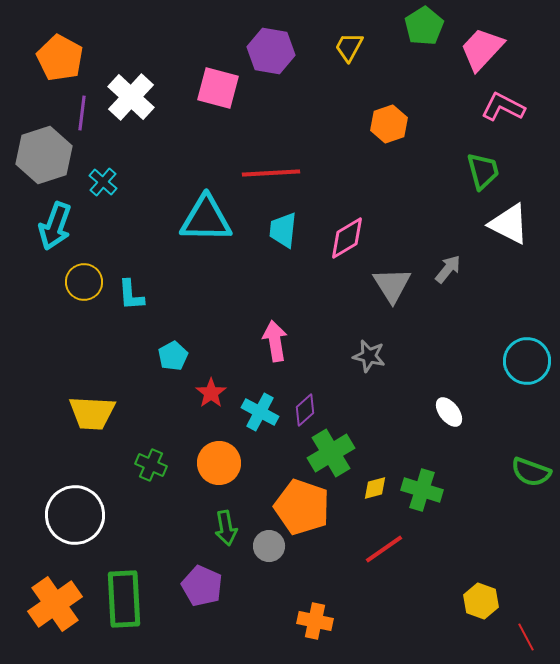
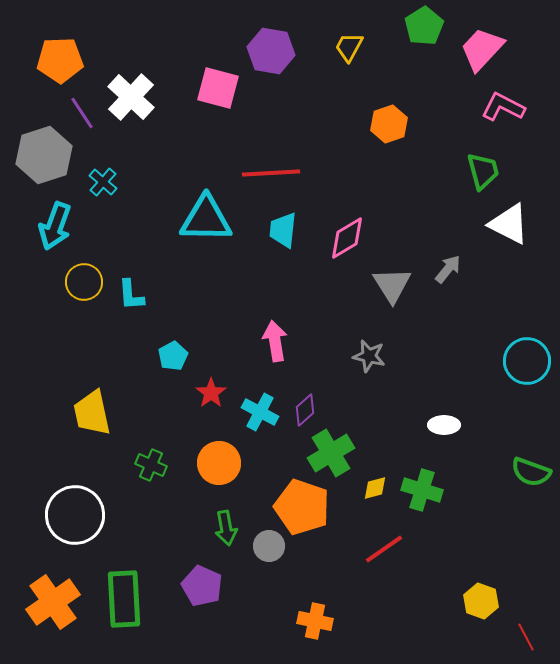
orange pentagon at (60, 58): moved 2 px down; rotated 30 degrees counterclockwise
purple line at (82, 113): rotated 40 degrees counterclockwise
white ellipse at (449, 412): moved 5 px left, 13 px down; rotated 52 degrees counterclockwise
yellow trapezoid at (92, 413): rotated 75 degrees clockwise
orange cross at (55, 604): moved 2 px left, 2 px up
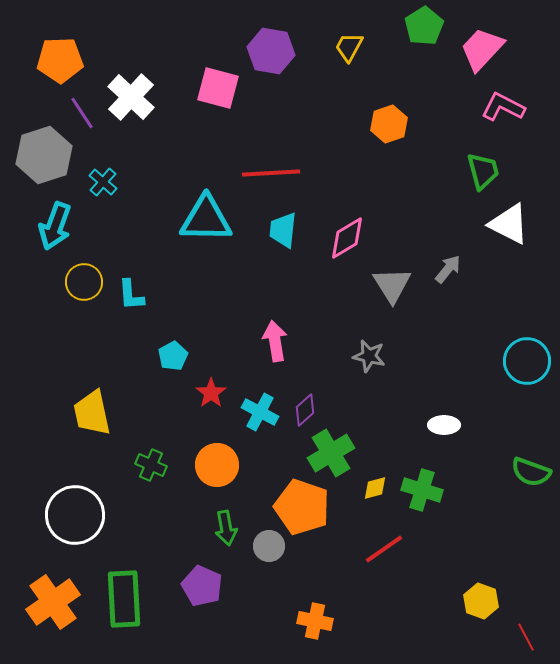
orange circle at (219, 463): moved 2 px left, 2 px down
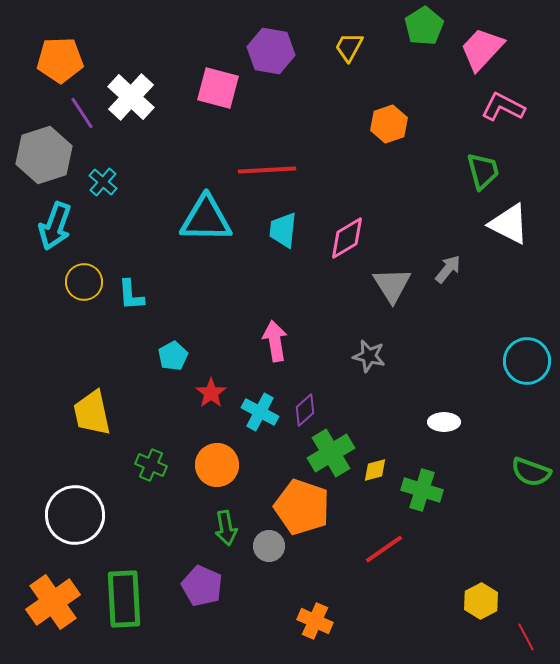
red line at (271, 173): moved 4 px left, 3 px up
white ellipse at (444, 425): moved 3 px up
yellow diamond at (375, 488): moved 18 px up
yellow hexagon at (481, 601): rotated 12 degrees clockwise
orange cross at (315, 621): rotated 12 degrees clockwise
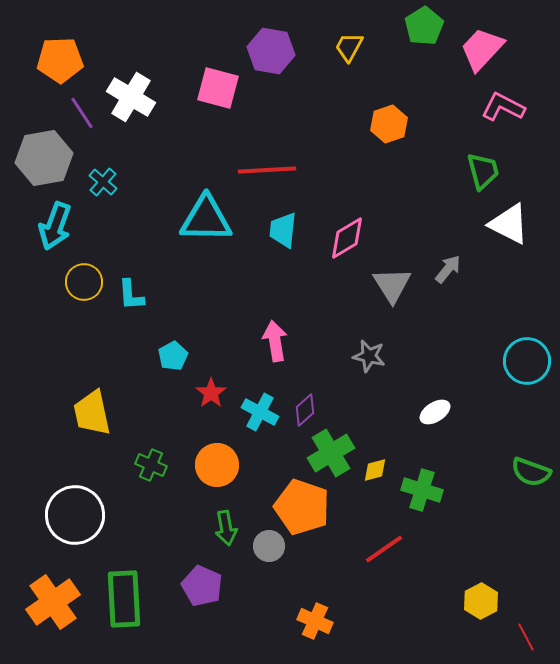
white cross at (131, 97): rotated 12 degrees counterclockwise
gray hexagon at (44, 155): moved 3 px down; rotated 8 degrees clockwise
white ellipse at (444, 422): moved 9 px left, 10 px up; rotated 32 degrees counterclockwise
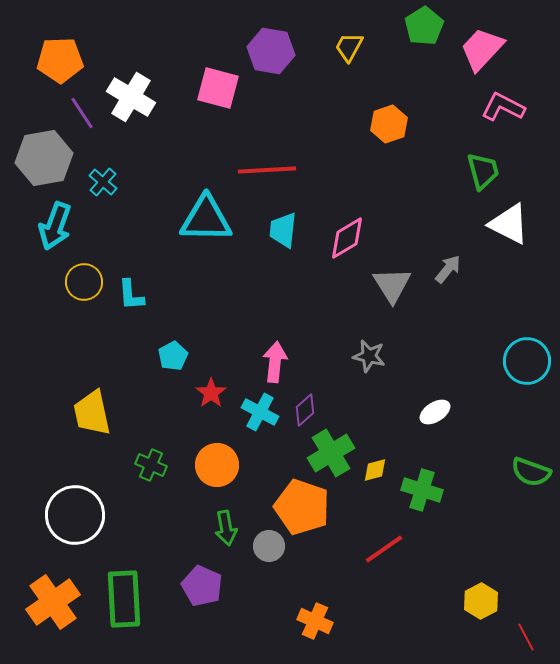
pink arrow at (275, 341): moved 21 px down; rotated 15 degrees clockwise
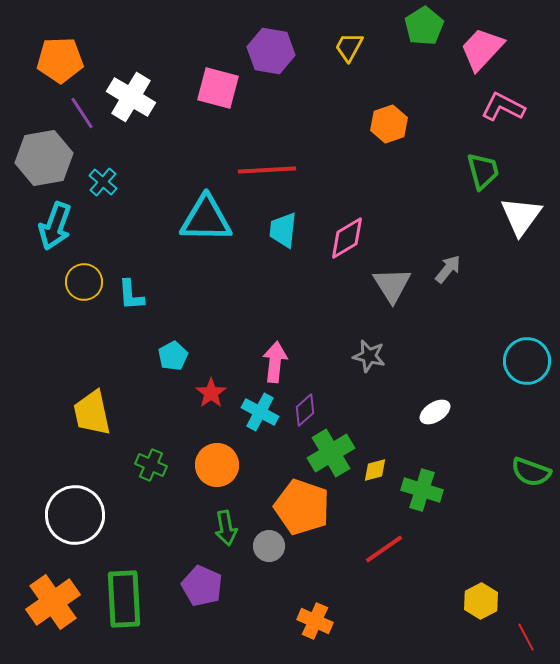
white triangle at (509, 224): moved 12 px right, 8 px up; rotated 39 degrees clockwise
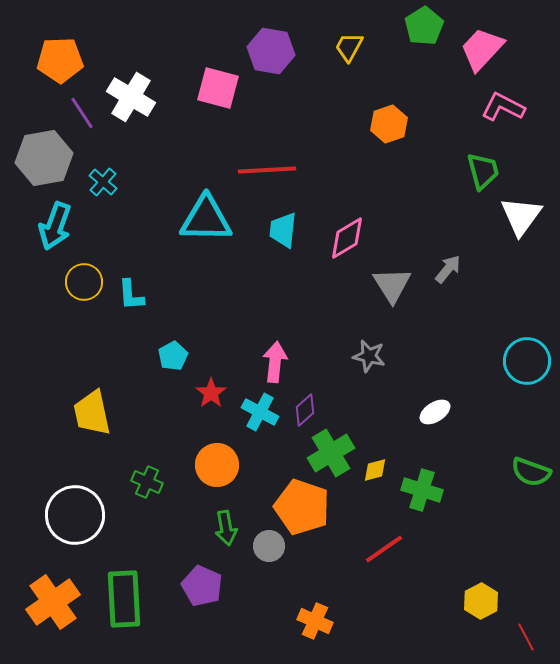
green cross at (151, 465): moved 4 px left, 17 px down
